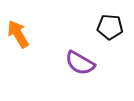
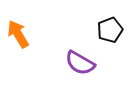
black pentagon: moved 3 px down; rotated 25 degrees counterclockwise
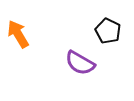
black pentagon: moved 2 px left, 1 px down; rotated 25 degrees counterclockwise
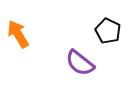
purple semicircle: rotated 8 degrees clockwise
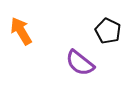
orange arrow: moved 3 px right, 3 px up
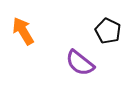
orange arrow: moved 2 px right
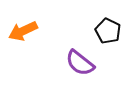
orange arrow: rotated 84 degrees counterclockwise
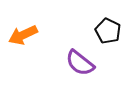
orange arrow: moved 4 px down
